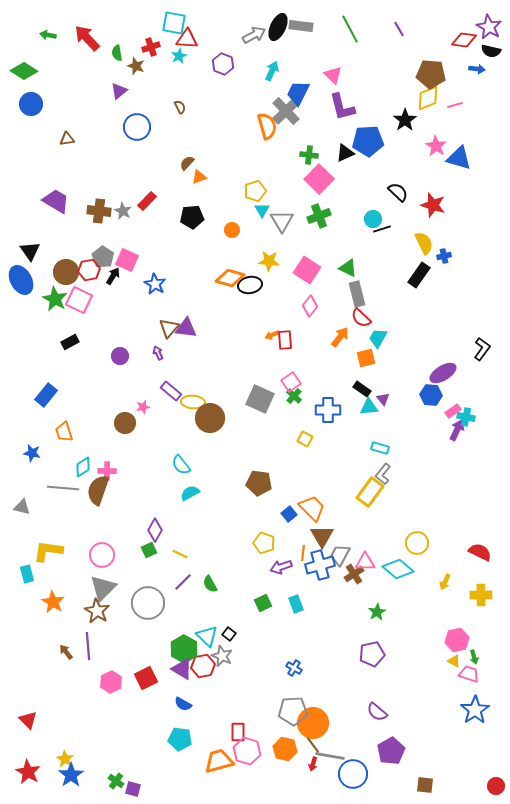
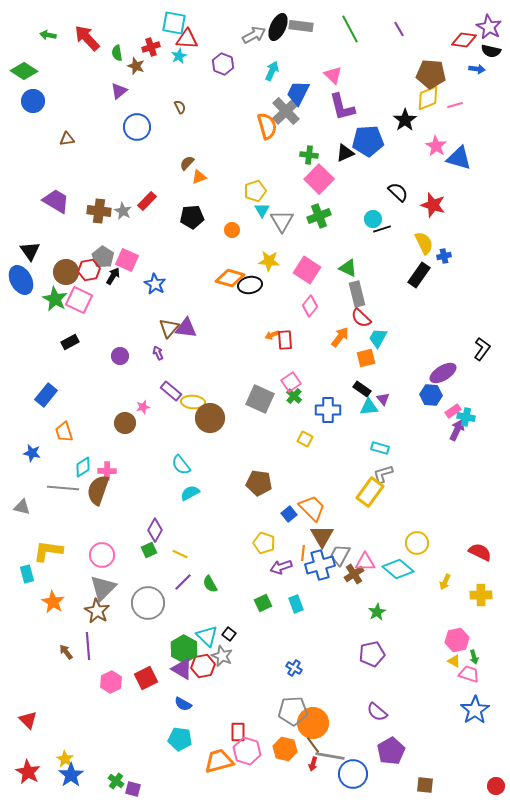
blue circle at (31, 104): moved 2 px right, 3 px up
gray L-shape at (383, 474): rotated 35 degrees clockwise
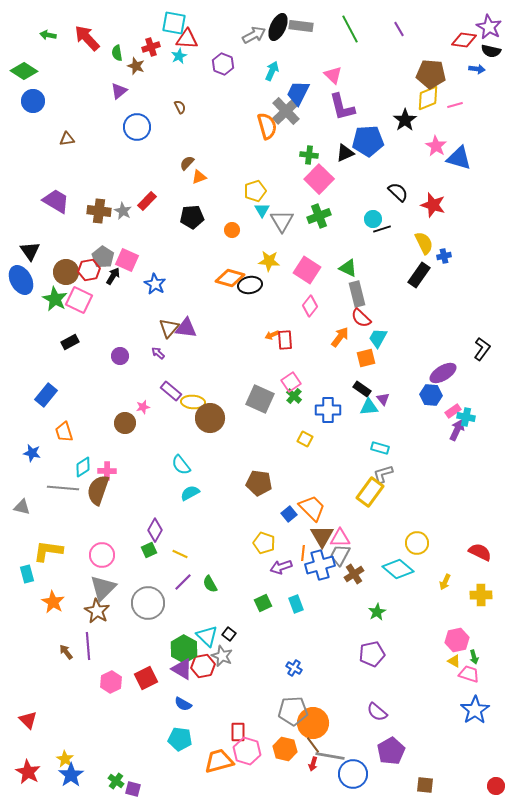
purple arrow at (158, 353): rotated 24 degrees counterclockwise
pink triangle at (365, 562): moved 25 px left, 24 px up
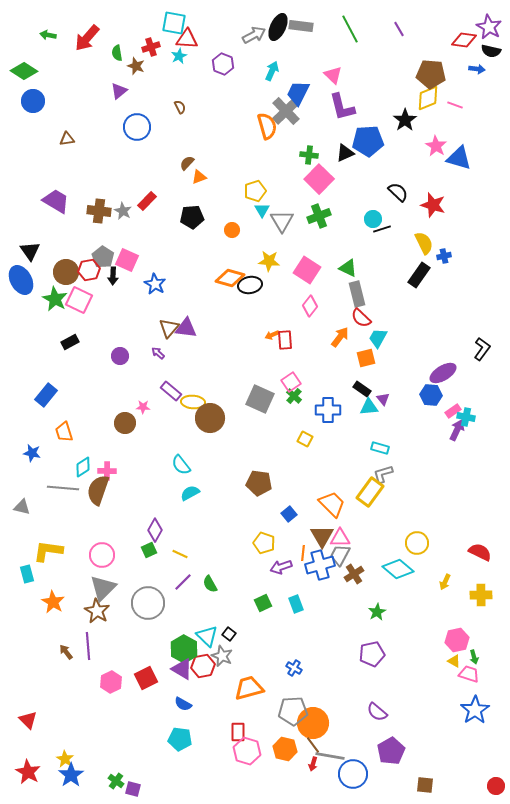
red arrow at (87, 38): rotated 96 degrees counterclockwise
pink line at (455, 105): rotated 35 degrees clockwise
black arrow at (113, 276): rotated 150 degrees clockwise
pink star at (143, 407): rotated 16 degrees clockwise
orange trapezoid at (312, 508): moved 20 px right, 4 px up
orange trapezoid at (219, 761): moved 30 px right, 73 px up
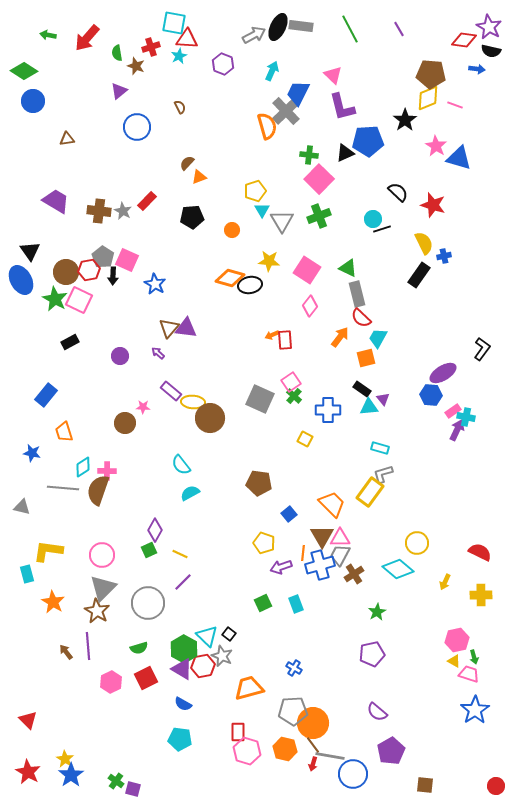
green semicircle at (210, 584): moved 71 px left, 64 px down; rotated 78 degrees counterclockwise
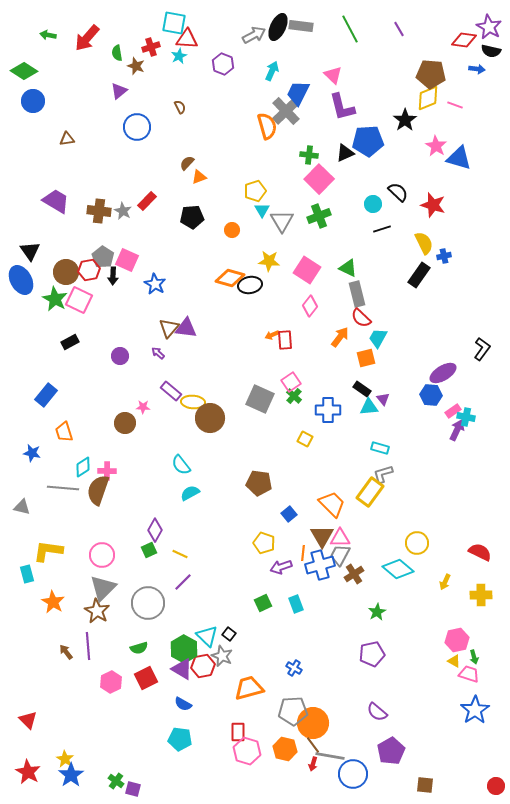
cyan circle at (373, 219): moved 15 px up
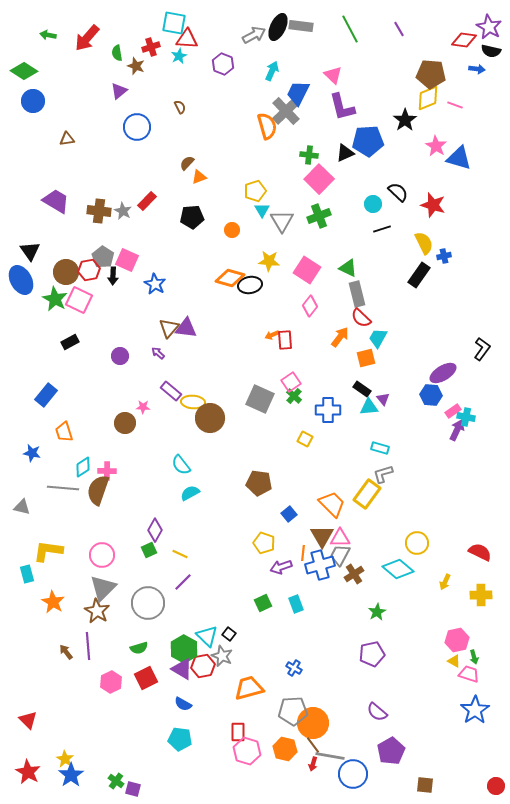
yellow rectangle at (370, 492): moved 3 px left, 2 px down
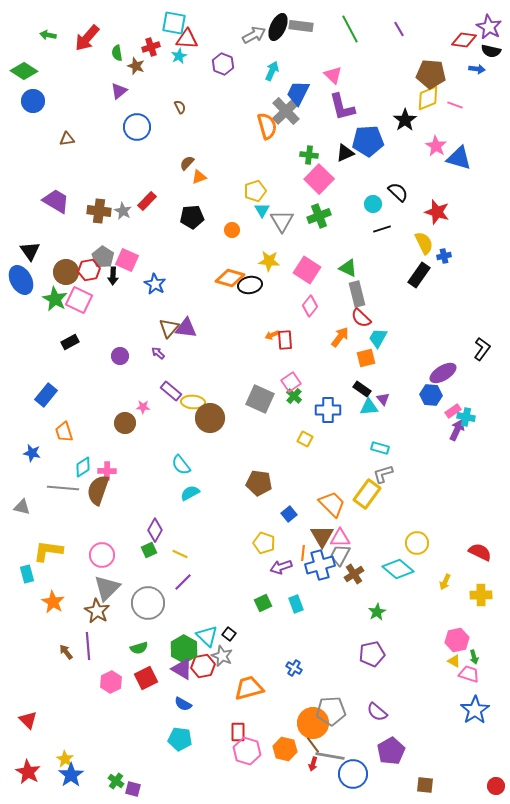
red star at (433, 205): moved 4 px right, 7 px down
gray triangle at (103, 588): moved 4 px right
gray pentagon at (293, 711): moved 38 px right
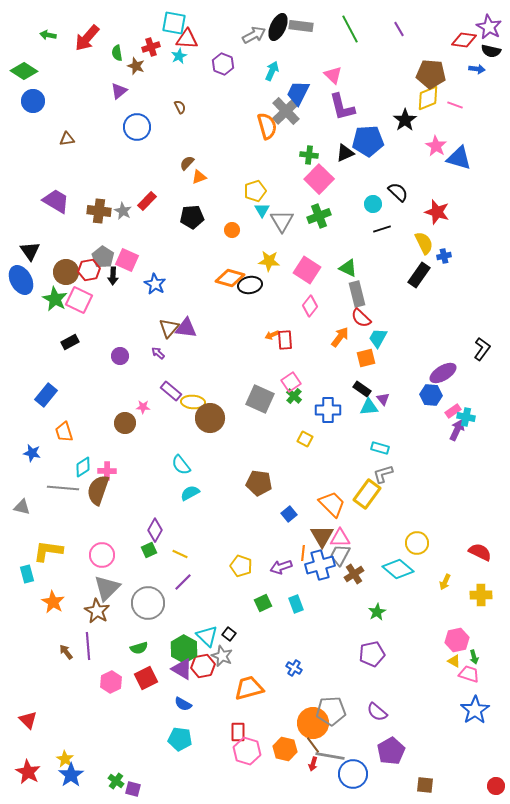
yellow pentagon at (264, 543): moved 23 px left, 23 px down
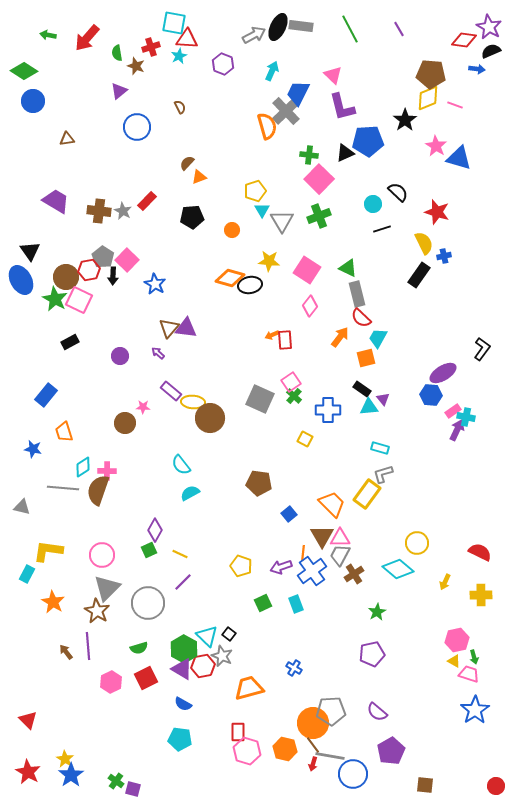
black semicircle at (491, 51): rotated 144 degrees clockwise
pink square at (127, 260): rotated 20 degrees clockwise
brown circle at (66, 272): moved 5 px down
blue star at (32, 453): moved 1 px right, 4 px up
blue cross at (320, 565): moved 8 px left, 6 px down; rotated 20 degrees counterclockwise
cyan rectangle at (27, 574): rotated 42 degrees clockwise
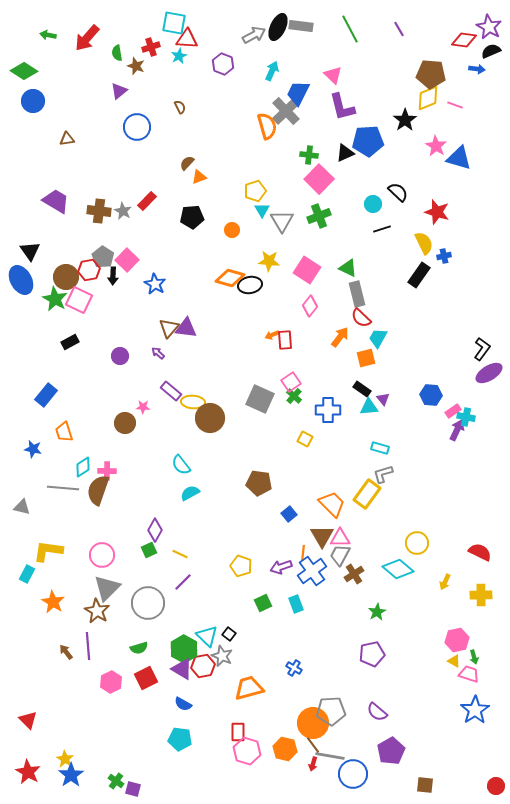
purple ellipse at (443, 373): moved 46 px right
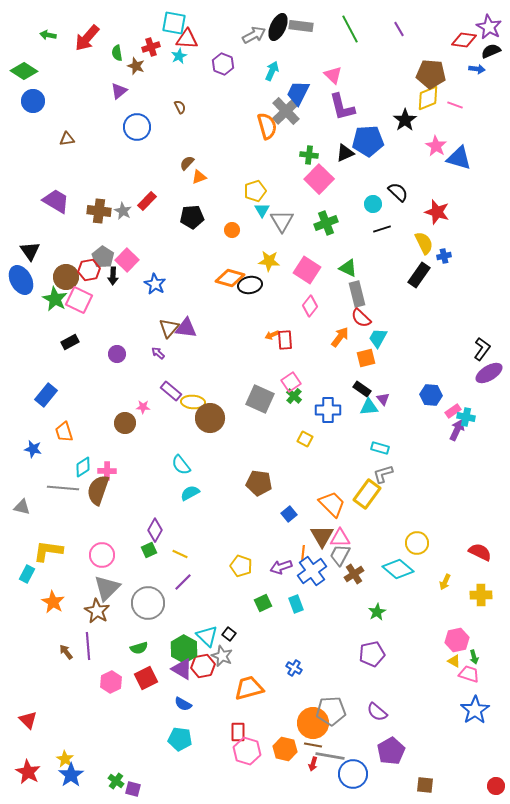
green cross at (319, 216): moved 7 px right, 7 px down
purple circle at (120, 356): moved 3 px left, 2 px up
brown line at (313, 745): rotated 42 degrees counterclockwise
